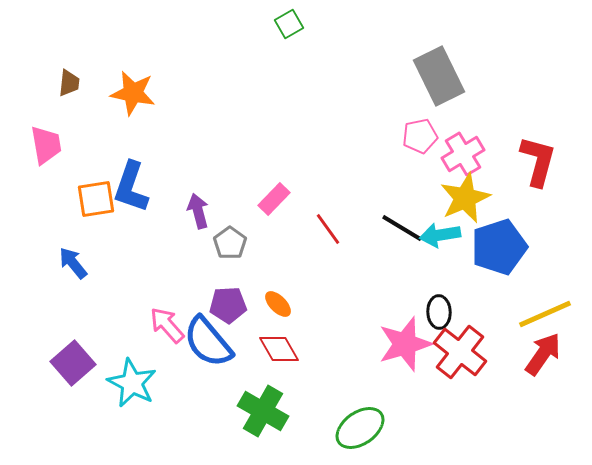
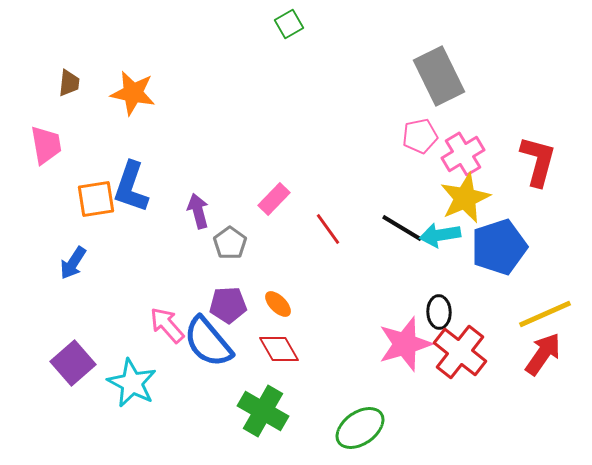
blue arrow: rotated 108 degrees counterclockwise
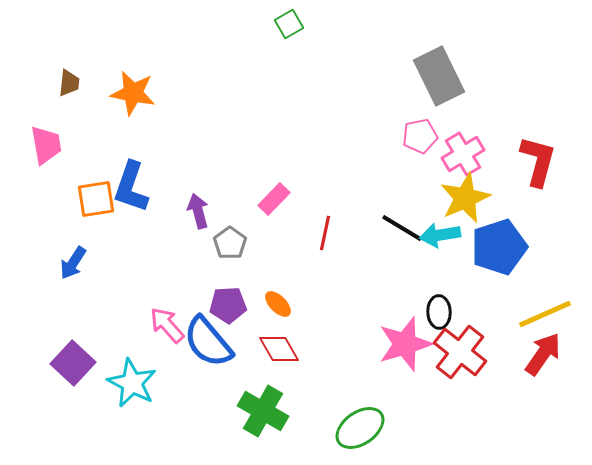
red line: moved 3 px left, 4 px down; rotated 48 degrees clockwise
purple square: rotated 6 degrees counterclockwise
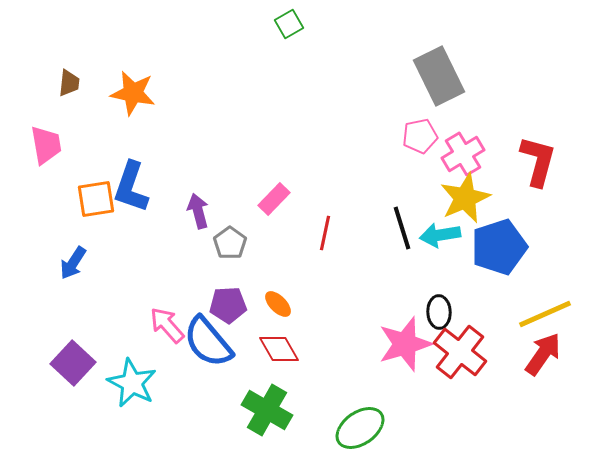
black line: rotated 42 degrees clockwise
green cross: moved 4 px right, 1 px up
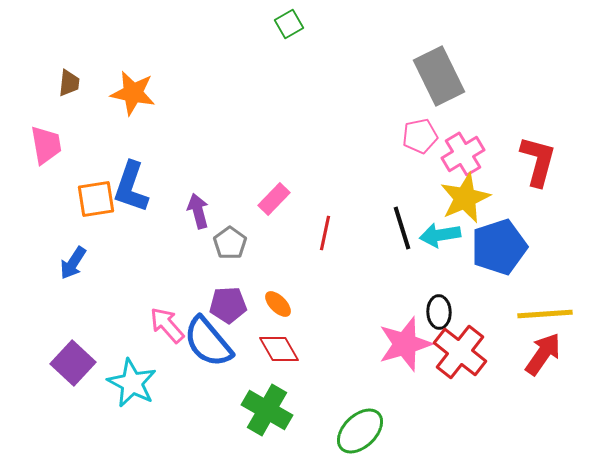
yellow line: rotated 20 degrees clockwise
green ellipse: moved 3 px down; rotated 9 degrees counterclockwise
